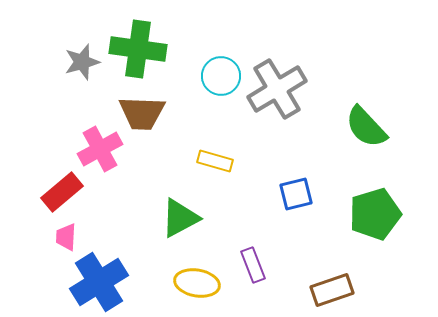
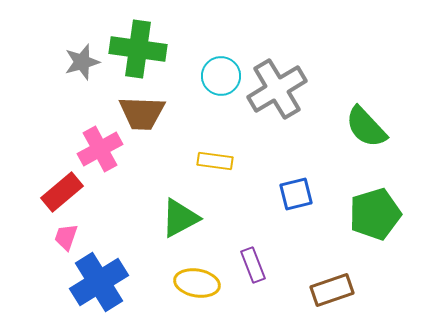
yellow rectangle: rotated 8 degrees counterclockwise
pink trapezoid: rotated 16 degrees clockwise
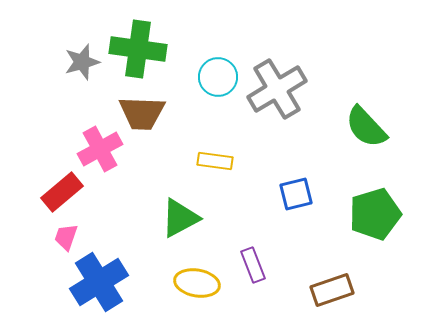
cyan circle: moved 3 px left, 1 px down
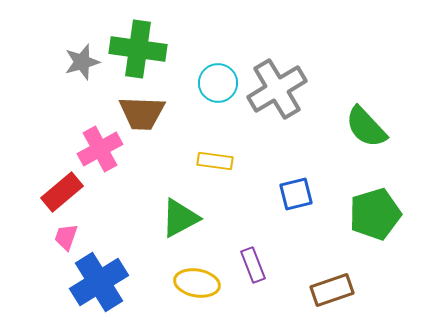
cyan circle: moved 6 px down
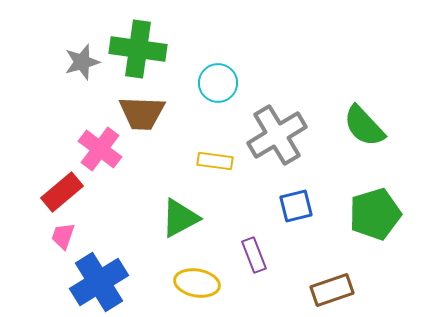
gray cross: moved 46 px down
green semicircle: moved 2 px left, 1 px up
pink cross: rotated 24 degrees counterclockwise
blue square: moved 12 px down
pink trapezoid: moved 3 px left, 1 px up
purple rectangle: moved 1 px right, 10 px up
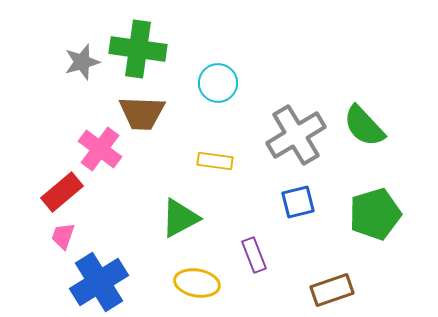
gray cross: moved 19 px right
blue square: moved 2 px right, 4 px up
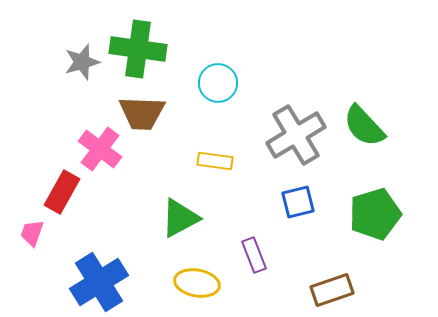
red rectangle: rotated 21 degrees counterclockwise
pink trapezoid: moved 31 px left, 3 px up
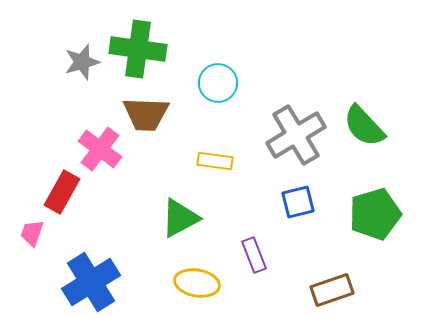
brown trapezoid: moved 4 px right, 1 px down
blue cross: moved 8 px left
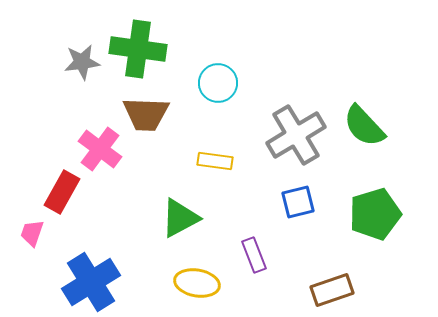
gray star: rotated 9 degrees clockwise
